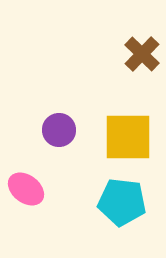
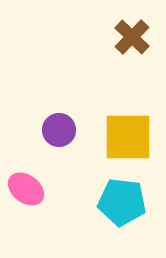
brown cross: moved 10 px left, 17 px up
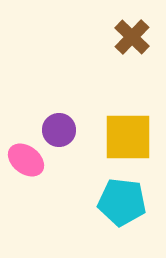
pink ellipse: moved 29 px up
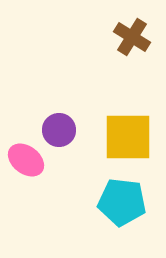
brown cross: rotated 12 degrees counterclockwise
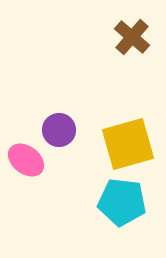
brown cross: rotated 9 degrees clockwise
yellow square: moved 7 px down; rotated 16 degrees counterclockwise
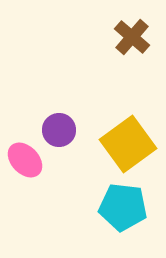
yellow square: rotated 20 degrees counterclockwise
pink ellipse: moved 1 px left; rotated 9 degrees clockwise
cyan pentagon: moved 1 px right, 5 px down
